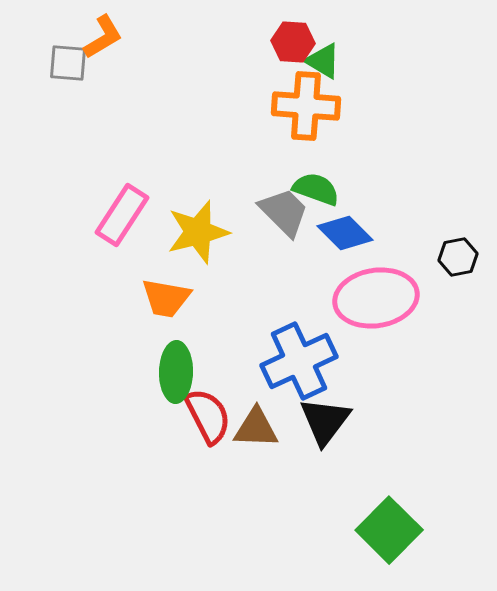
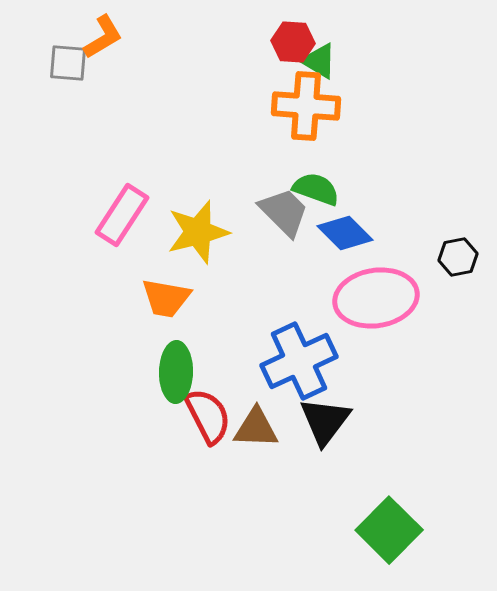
green triangle: moved 4 px left
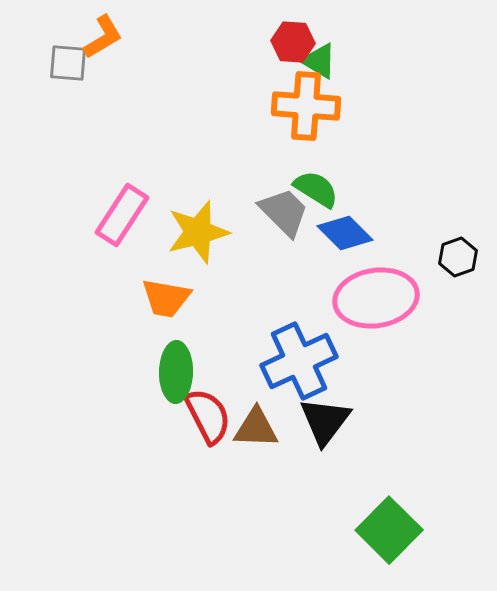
green semicircle: rotated 12 degrees clockwise
black hexagon: rotated 9 degrees counterclockwise
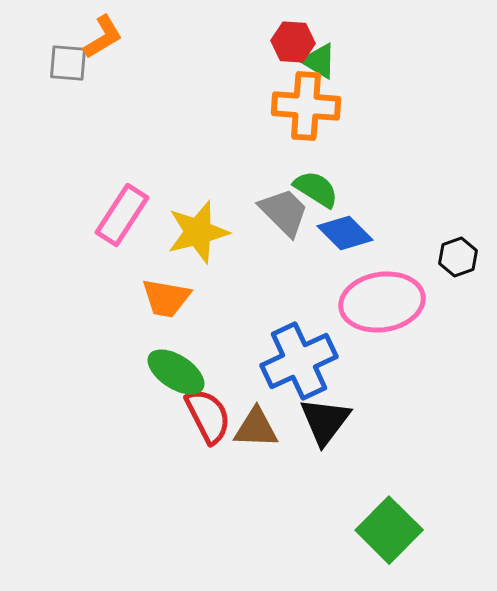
pink ellipse: moved 6 px right, 4 px down
green ellipse: rotated 58 degrees counterclockwise
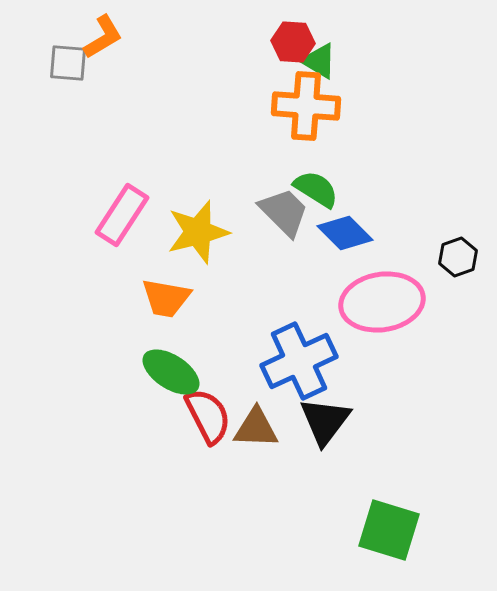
green ellipse: moved 5 px left
green square: rotated 28 degrees counterclockwise
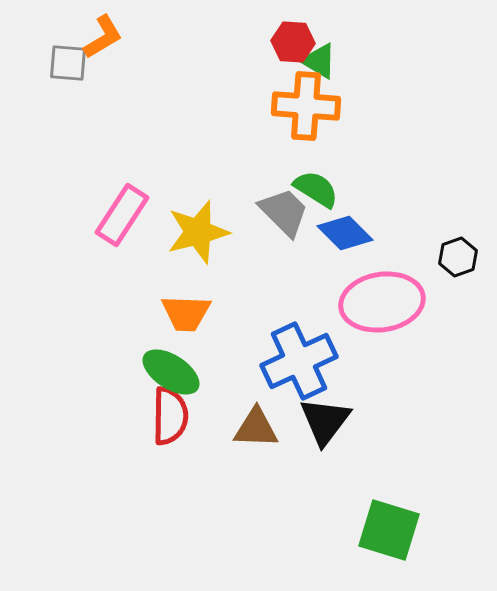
orange trapezoid: moved 20 px right, 15 px down; rotated 8 degrees counterclockwise
red semicircle: moved 38 px left; rotated 28 degrees clockwise
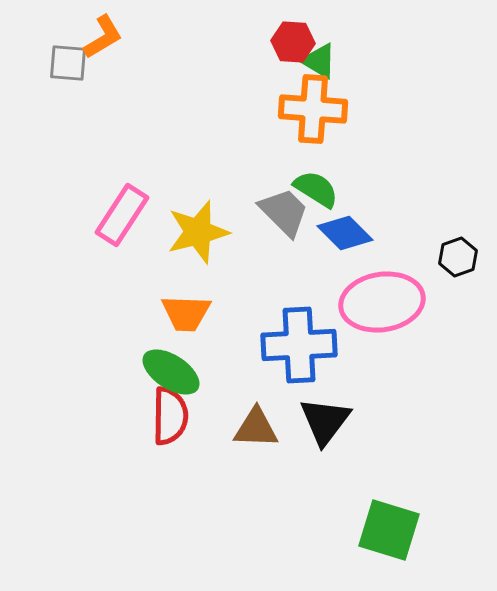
orange cross: moved 7 px right, 3 px down
blue cross: moved 16 px up; rotated 22 degrees clockwise
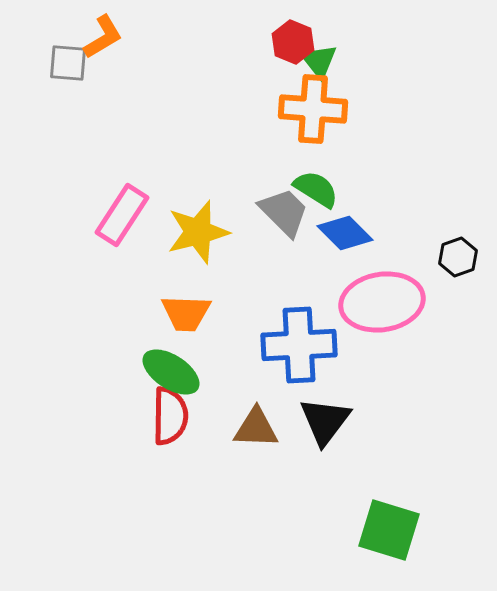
red hexagon: rotated 18 degrees clockwise
green triangle: rotated 21 degrees clockwise
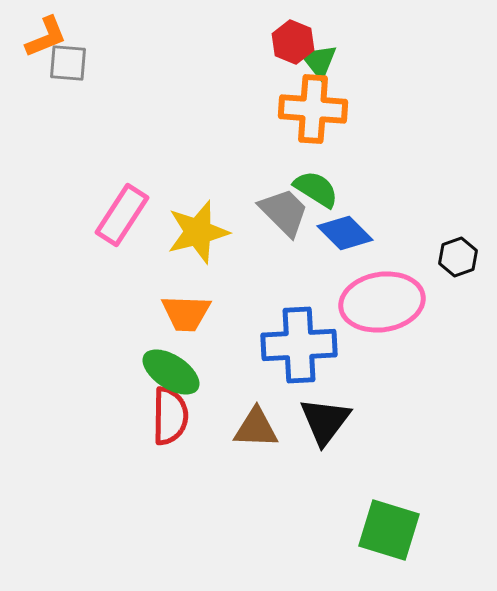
orange L-shape: moved 57 px left; rotated 9 degrees clockwise
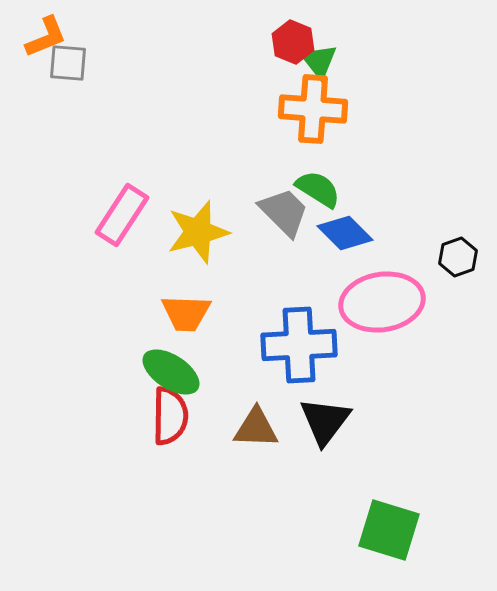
green semicircle: moved 2 px right
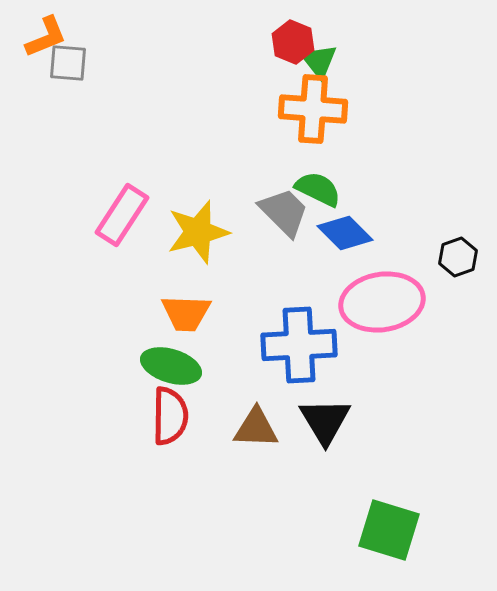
green semicircle: rotated 6 degrees counterclockwise
green ellipse: moved 6 px up; rotated 16 degrees counterclockwise
black triangle: rotated 8 degrees counterclockwise
